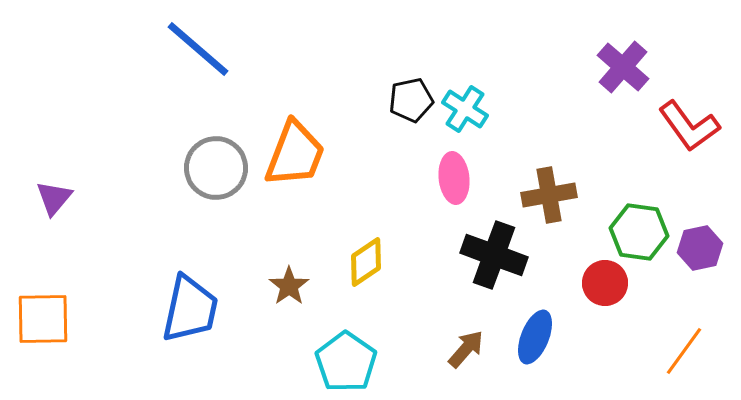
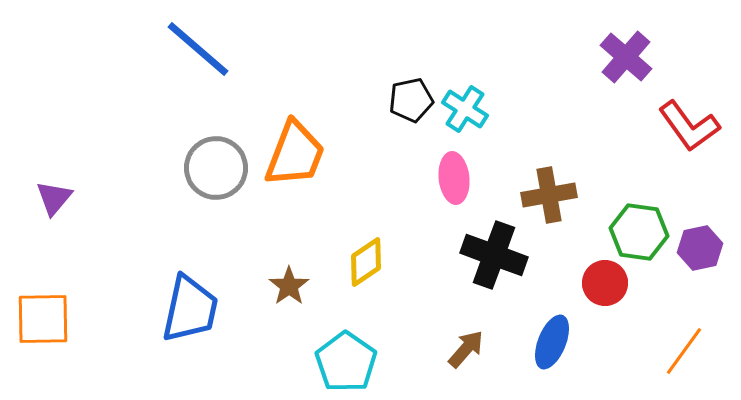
purple cross: moved 3 px right, 10 px up
blue ellipse: moved 17 px right, 5 px down
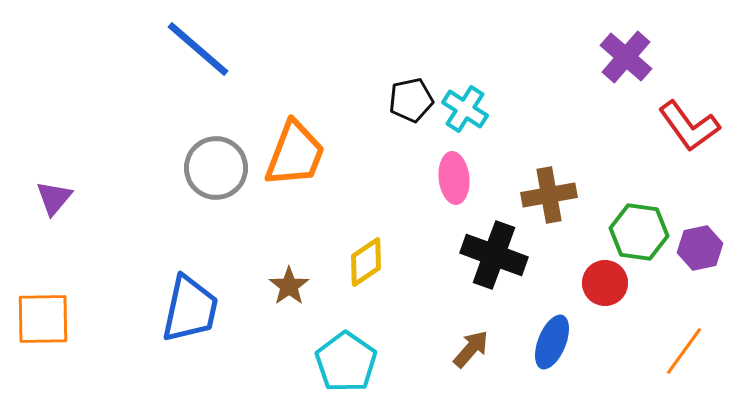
brown arrow: moved 5 px right
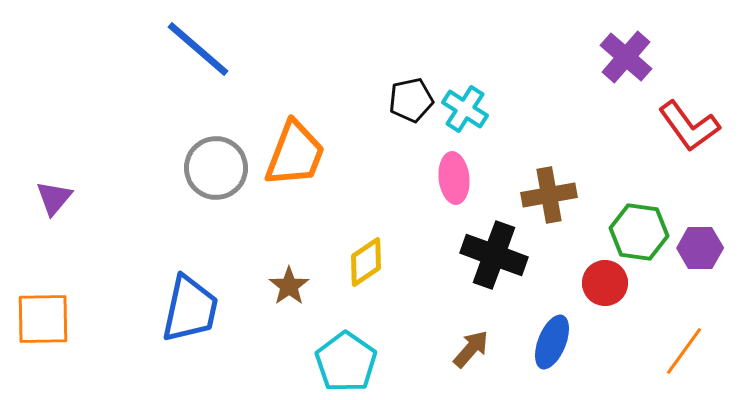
purple hexagon: rotated 12 degrees clockwise
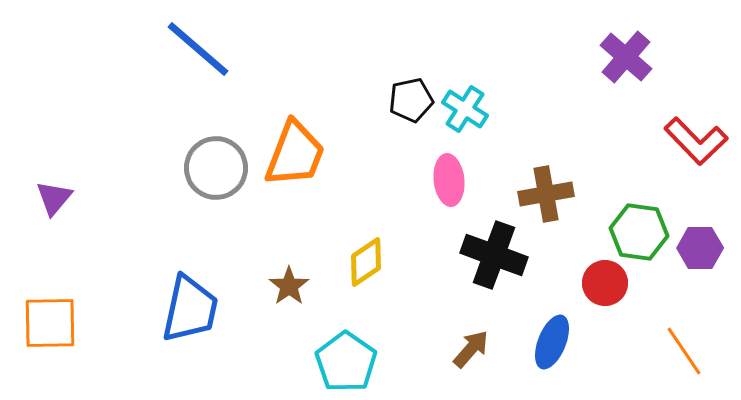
red L-shape: moved 7 px right, 15 px down; rotated 8 degrees counterclockwise
pink ellipse: moved 5 px left, 2 px down
brown cross: moved 3 px left, 1 px up
orange square: moved 7 px right, 4 px down
orange line: rotated 70 degrees counterclockwise
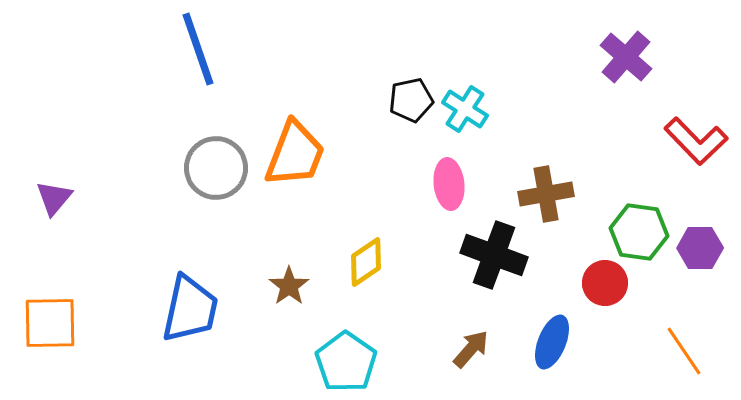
blue line: rotated 30 degrees clockwise
pink ellipse: moved 4 px down
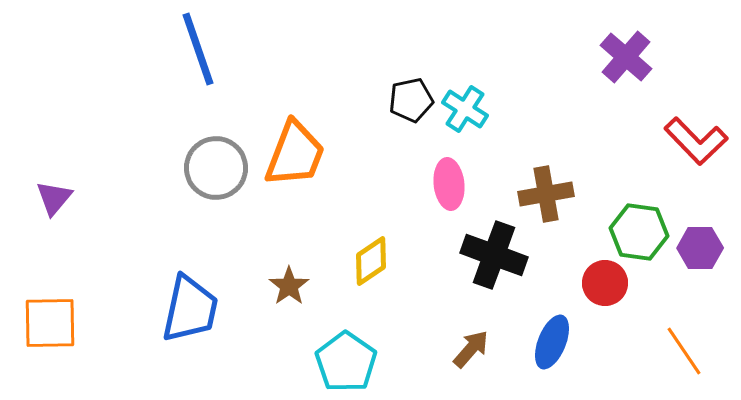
yellow diamond: moved 5 px right, 1 px up
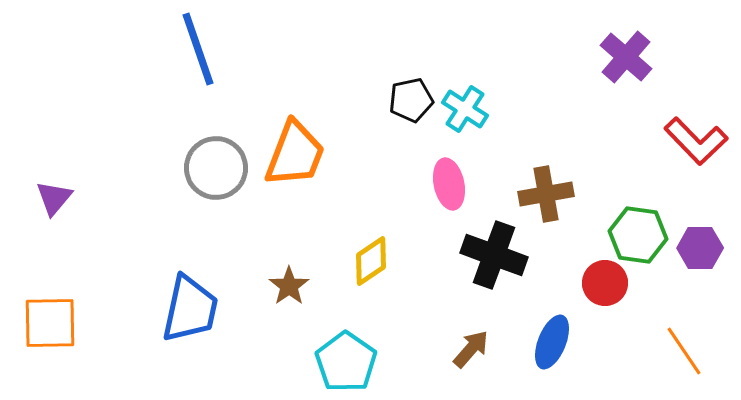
pink ellipse: rotated 6 degrees counterclockwise
green hexagon: moved 1 px left, 3 px down
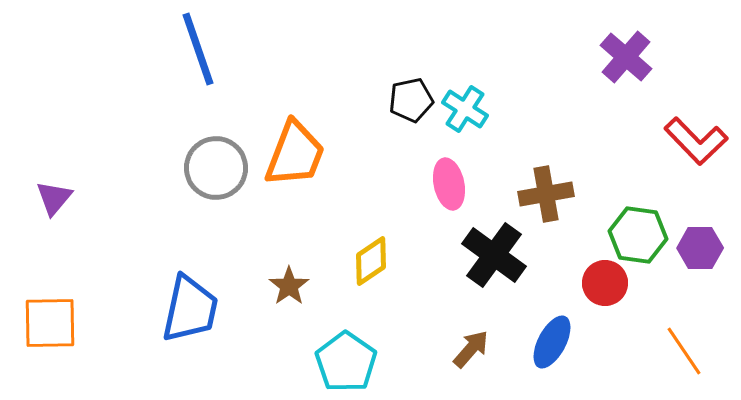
black cross: rotated 16 degrees clockwise
blue ellipse: rotated 6 degrees clockwise
